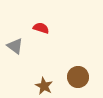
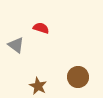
gray triangle: moved 1 px right, 1 px up
brown star: moved 6 px left
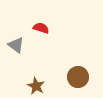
brown star: moved 2 px left
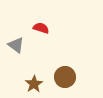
brown circle: moved 13 px left
brown star: moved 2 px left, 2 px up; rotated 12 degrees clockwise
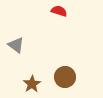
red semicircle: moved 18 px right, 17 px up
brown star: moved 2 px left
